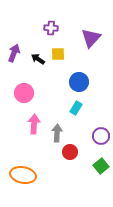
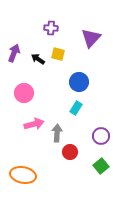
yellow square: rotated 16 degrees clockwise
pink arrow: rotated 72 degrees clockwise
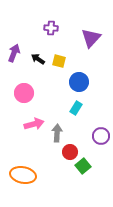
yellow square: moved 1 px right, 7 px down
green square: moved 18 px left
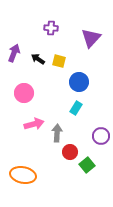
green square: moved 4 px right, 1 px up
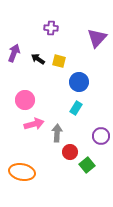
purple triangle: moved 6 px right
pink circle: moved 1 px right, 7 px down
orange ellipse: moved 1 px left, 3 px up
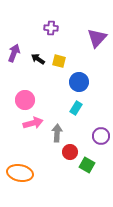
pink arrow: moved 1 px left, 1 px up
green square: rotated 21 degrees counterclockwise
orange ellipse: moved 2 px left, 1 px down
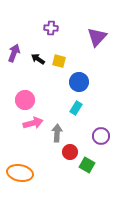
purple triangle: moved 1 px up
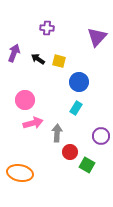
purple cross: moved 4 px left
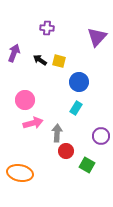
black arrow: moved 2 px right, 1 px down
red circle: moved 4 px left, 1 px up
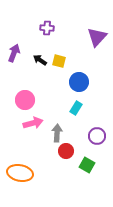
purple circle: moved 4 px left
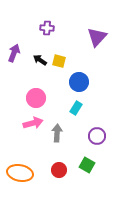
pink circle: moved 11 px right, 2 px up
red circle: moved 7 px left, 19 px down
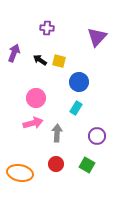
red circle: moved 3 px left, 6 px up
